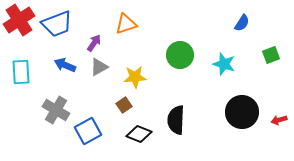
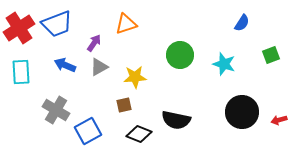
red cross: moved 8 px down
brown square: rotated 21 degrees clockwise
black semicircle: rotated 80 degrees counterclockwise
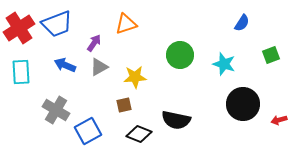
black circle: moved 1 px right, 8 px up
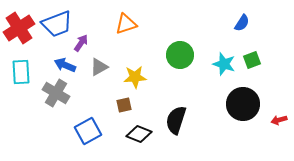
purple arrow: moved 13 px left
green square: moved 19 px left, 5 px down
gray cross: moved 17 px up
black semicircle: rotated 96 degrees clockwise
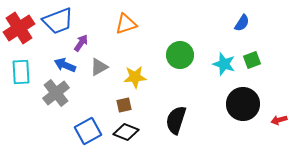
blue trapezoid: moved 1 px right, 3 px up
gray cross: rotated 20 degrees clockwise
black diamond: moved 13 px left, 2 px up
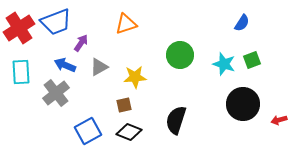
blue trapezoid: moved 2 px left, 1 px down
black diamond: moved 3 px right
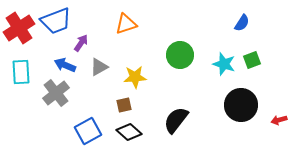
blue trapezoid: moved 1 px up
black circle: moved 2 px left, 1 px down
black semicircle: rotated 20 degrees clockwise
black diamond: rotated 20 degrees clockwise
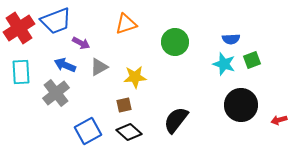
blue semicircle: moved 11 px left, 16 px down; rotated 54 degrees clockwise
purple arrow: rotated 84 degrees clockwise
green circle: moved 5 px left, 13 px up
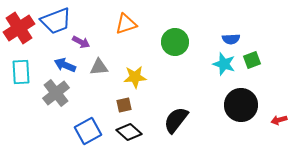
purple arrow: moved 1 px up
gray triangle: rotated 24 degrees clockwise
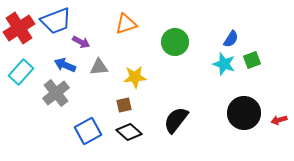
blue semicircle: rotated 54 degrees counterclockwise
cyan rectangle: rotated 45 degrees clockwise
black circle: moved 3 px right, 8 px down
